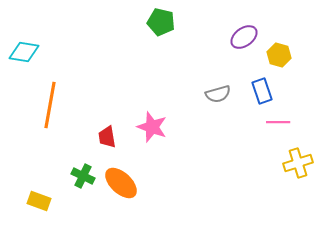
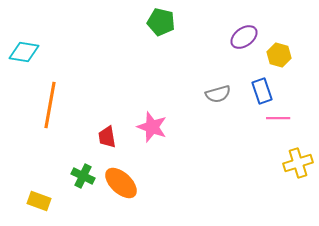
pink line: moved 4 px up
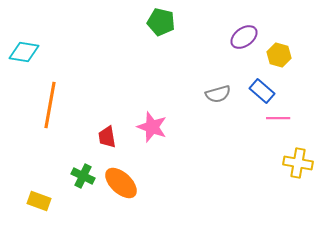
blue rectangle: rotated 30 degrees counterclockwise
yellow cross: rotated 28 degrees clockwise
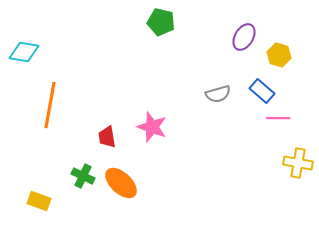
purple ellipse: rotated 24 degrees counterclockwise
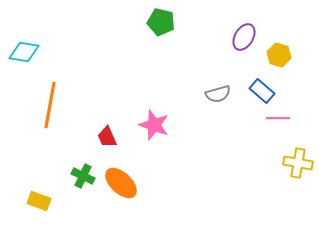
pink star: moved 2 px right, 2 px up
red trapezoid: rotated 15 degrees counterclockwise
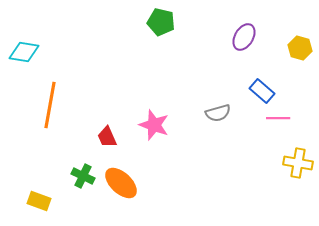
yellow hexagon: moved 21 px right, 7 px up
gray semicircle: moved 19 px down
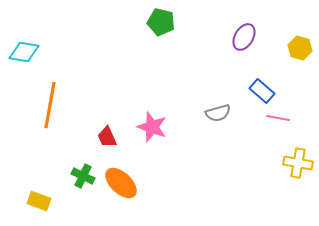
pink line: rotated 10 degrees clockwise
pink star: moved 2 px left, 2 px down
